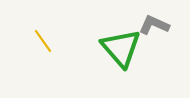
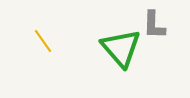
gray L-shape: rotated 112 degrees counterclockwise
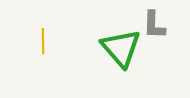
yellow line: rotated 35 degrees clockwise
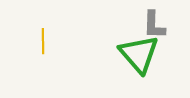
green triangle: moved 18 px right, 6 px down
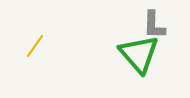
yellow line: moved 8 px left, 5 px down; rotated 35 degrees clockwise
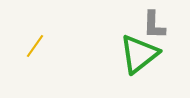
green triangle: rotated 33 degrees clockwise
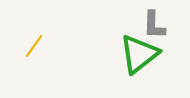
yellow line: moved 1 px left
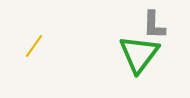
green triangle: rotated 15 degrees counterclockwise
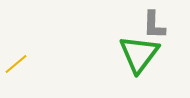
yellow line: moved 18 px left, 18 px down; rotated 15 degrees clockwise
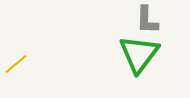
gray L-shape: moved 7 px left, 5 px up
